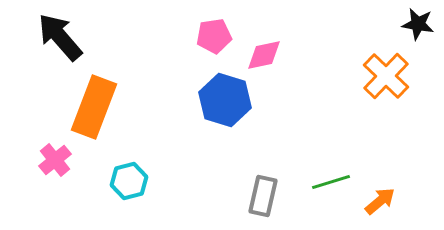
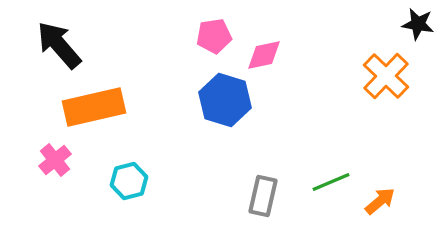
black arrow: moved 1 px left, 8 px down
orange rectangle: rotated 56 degrees clockwise
green line: rotated 6 degrees counterclockwise
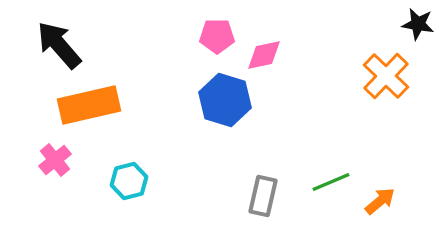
pink pentagon: moved 3 px right; rotated 8 degrees clockwise
orange rectangle: moved 5 px left, 2 px up
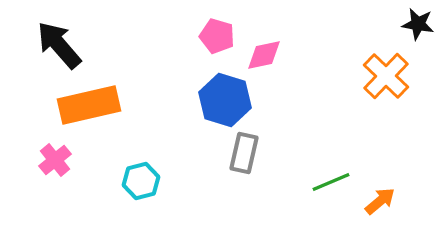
pink pentagon: rotated 16 degrees clockwise
cyan hexagon: moved 12 px right
gray rectangle: moved 19 px left, 43 px up
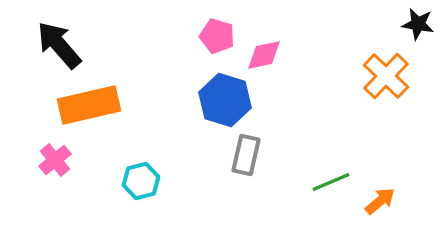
gray rectangle: moved 2 px right, 2 px down
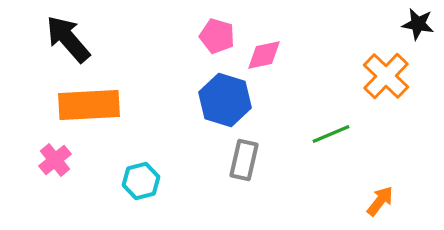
black arrow: moved 9 px right, 6 px up
orange rectangle: rotated 10 degrees clockwise
gray rectangle: moved 2 px left, 5 px down
green line: moved 48 px up
orange arrow: rotated 12 degrees counterclockwise
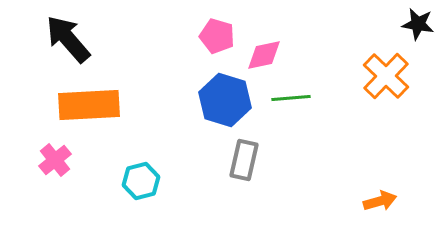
green line: moved 40 px left, 36 px up; rotated 18 degrees clockwise
orange arrow: rotated 36 degrees clockwise
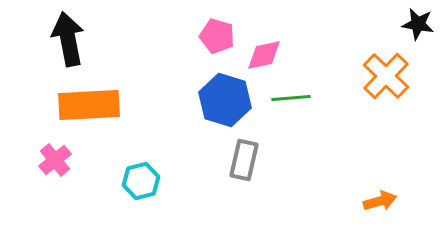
black arrow: rotated 30 degrees clockwise
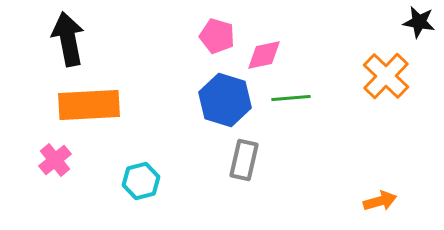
black star: moved 1 px right, 2 px up
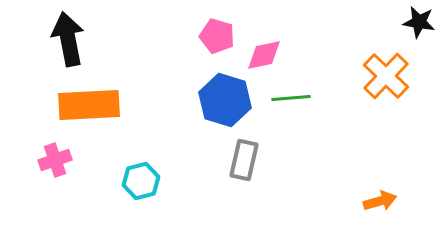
pink cross: rotated 20 degrees clockwise
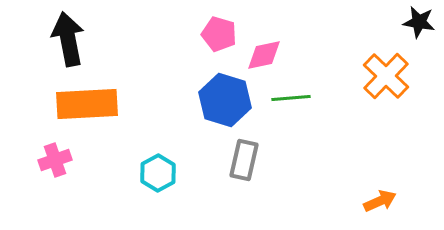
pink pentagon: moved 2 px right, 2 px up
orange rectangle: moved 2 px left, 1 px up
cyan hexagon: moved 17 px right, 8 px up; rotated 15 degrees counterclockwise
orange arrow: rotated 8 degrees counterclockwise
